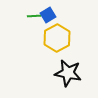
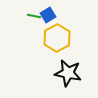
green line: rotated 16 degrees clockwise
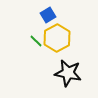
green line: moved 2 px right, 25 px down; rotated 32 degrees clockwise
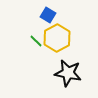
blue square: rotated 28 degrees counterclockwise
